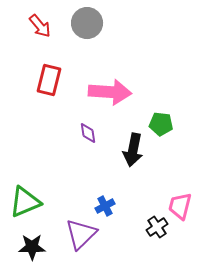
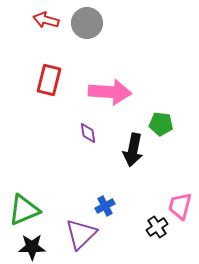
red arrow: moved 6 px right, 6 px up; rotated 145 degrees clockwise
green triangle: moved 1 px left, 8 px down
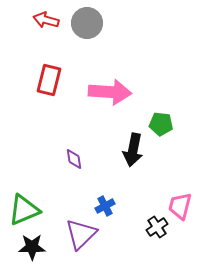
purple diamond: moved 14 px left, 26 px down
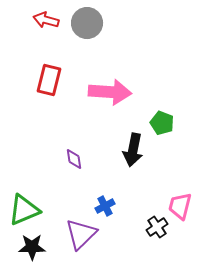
green pentagon: moved 1 px right, 1 px up; rotated 15 degrees clockwise
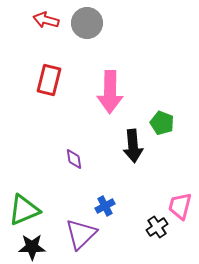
pink arrow: rotated 87 degrees clockwise
black arrow: moved 4 px up; rotated 16 degrees counterclockwise
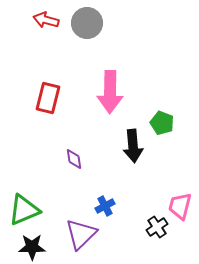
red rectangle: moved 1 px left, 18 px down
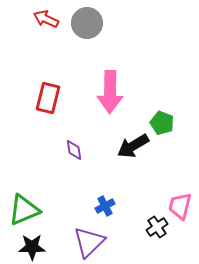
red arrow: moved 1 px up; rotated 10 degrees clockwise
black arrow: rotated 64 degrees clockwise
purple diamond: moved 9 px up
purple triangle: moved 8 px right, 8 px down
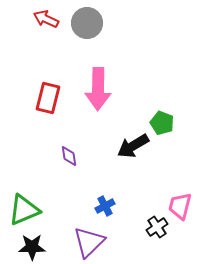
pink arrow: moved 12 px left, 3 px up
purple diamond: moved 5 px left, 6 px down
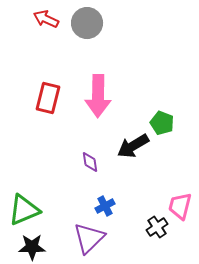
pink arrow: moved 7 px down
purple diamond: moved 21 px right, 6 px down
purple triangle: moved 4 px up
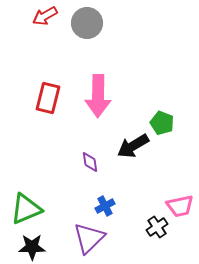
red arrow: moved 1 px left, 3 px up; rotated 55 degrees counterclockwise
pink trapezoid: rotated 116 degrees counterclockwise
green triangle: moved 2 px right, 1 px up
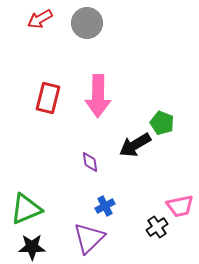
red arrow: moved 5 px left, 3 px down
black arrow: moved 2 px right, 1 px up
